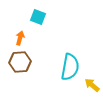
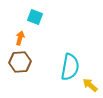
cyan square: moved 3 px left
yellow arrow: moved 2 px left
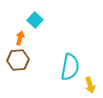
cyan square: moved 3 px down; rotated 21 degrees clockwise
brown hexagon: moved 2 px left, 2 px up
yellow arrow: rotated 147 degrees counterclockwise
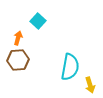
cyan square: moved 3 px right, 1 px down
orange arrow: moved 2 px left
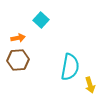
cyan square: moved 3 px right, 1 px up
orange arrow: rotated 64 degrees clockwise
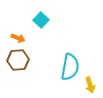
orange arrow: rotated 32 degrees clockwise
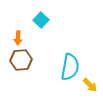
orange arrow: rotated 72 degrees clockwise
brown hexagon: moved 3 px right
yellow arrow: rotated 28 degrees counterclockwise
